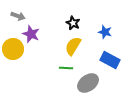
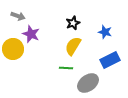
black star: rotated 24 degrees clockwise
blue rectangle: rotated 54 degrees counterclockwise
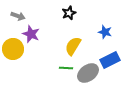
black star: moved 4 px left, 10 px up
gray ellipse: moved 10 px up
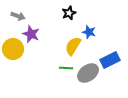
blue star: moved 16 px left
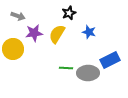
purple star: moved 3 px right, 1 px up; rotated 30 degrees counterclockwise
yellow semicircle: moved 16 px left, 12 px up
gray ellipse: rotated 35 degrees clockwise
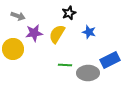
green line: moved 1 px left, 3 px up
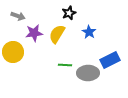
blue star: rotated 16 degrees clockwise
yellow circle: moved 3 px down
